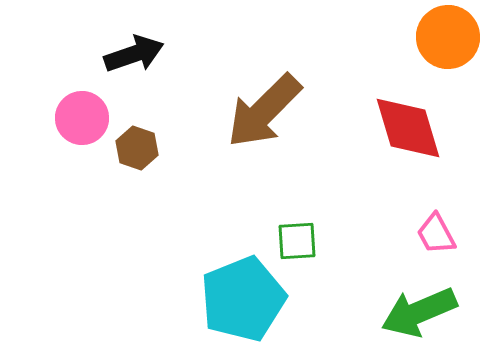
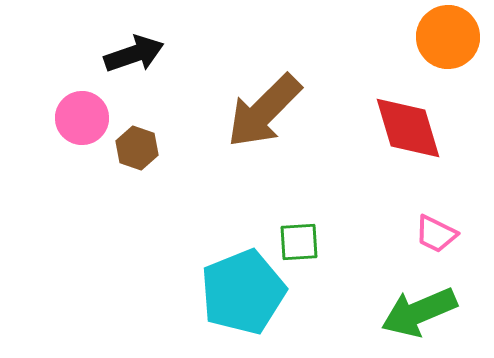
pink trapezoid: rotated 36 degrees counterclockwise
green square: moved 2 px right, 1 px down
cyan pentagon: moved 7 px up
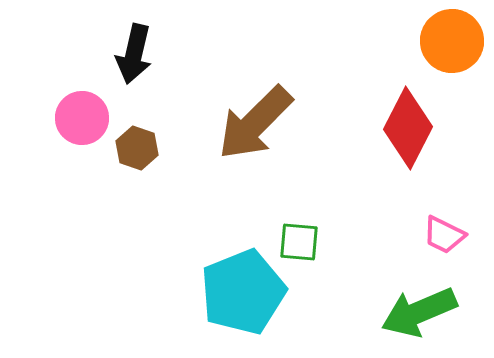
orange circle: moved 4 px right, 4 px down
black arrow: rotated 122 degrees clockwise
brown arrow: moved 9 px left, 12 px down
red diamond: rotated 44 degrees clockwise
pink trapezoid: moved 8 px right, 1 px down
green square: rotated 9 degrees clockwise
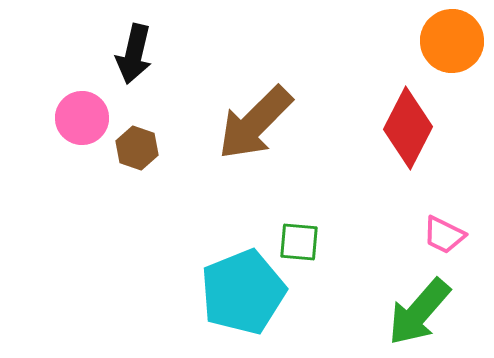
green arrow: rotated 26 degrees counterclockwise
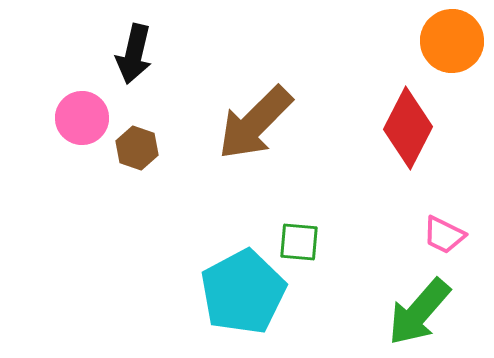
cyan pentagon: rotated 6 degrees counterclockwise
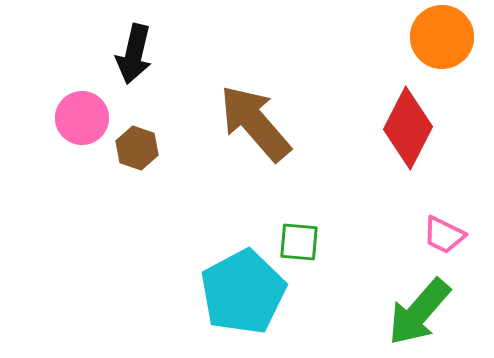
orange circle: moved 10 px left, 4 px up
brown arrow: rotated 94 degrees clockwise
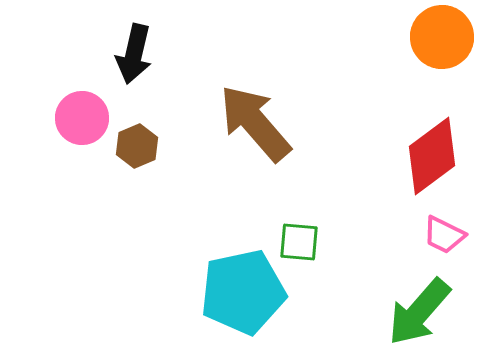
red diamond: moved 24 px right, 28 px down; rotated 26 degrees clockwise
brown hexagon: moved 2 px up; rotated 18 degrees clockwise
cyan pentagon: rotated 16 degrees clockwise
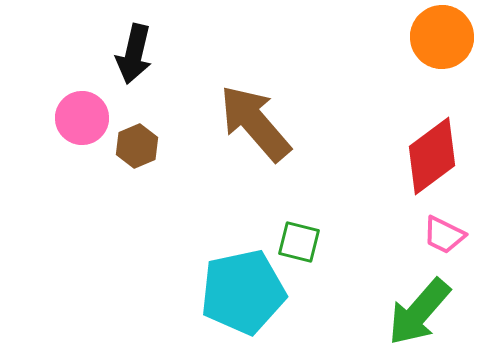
green square: rotated 9 degrees clockwise
